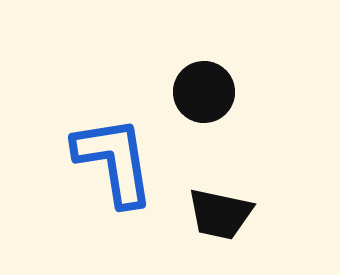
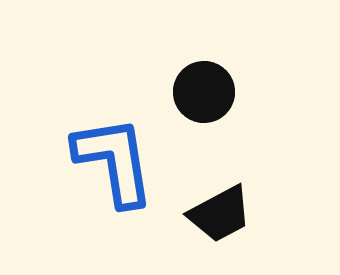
black trapezoid: rotated 40 degrees counterclockwise
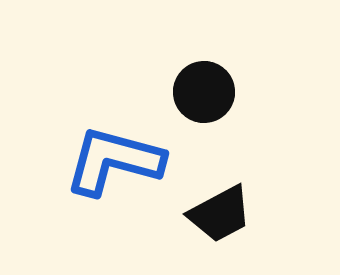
blue L-shape: rotated 66 degrees counterclockwise
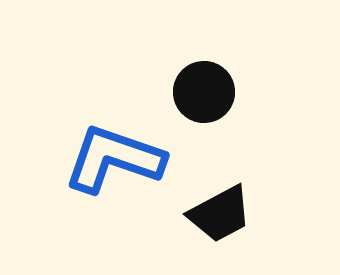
blue L-shape: moved 2 px up; rotated 4 degrees clockwise
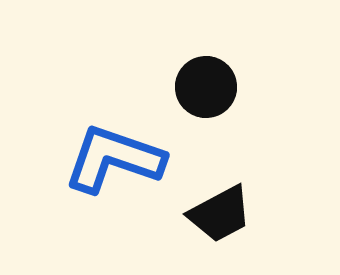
black circle: moved 2 px right, 5 px up
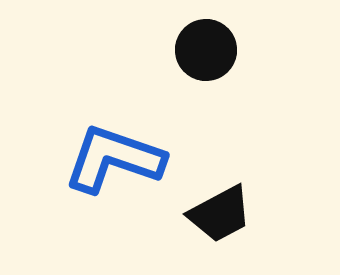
black circle: moved 37 px up
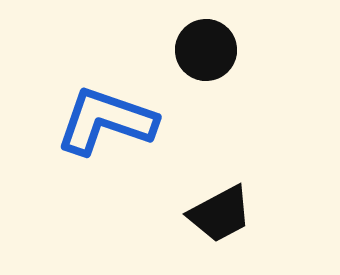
blue L-shape: moved 8 px left, 38 px up
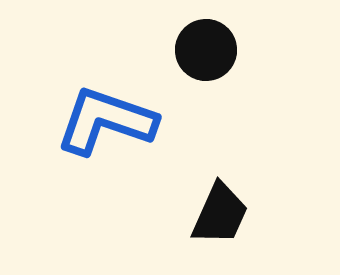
black trapezoid: rotated 38 degrees counterclockwise
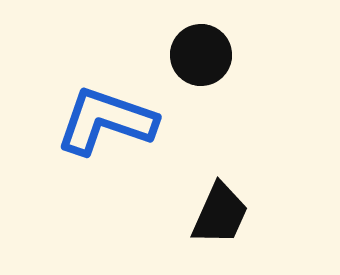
black circle: moved 5 px left, 5 px down
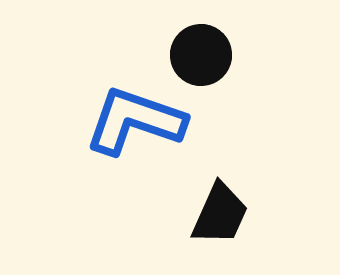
blue L-shape: moved 29 px right
